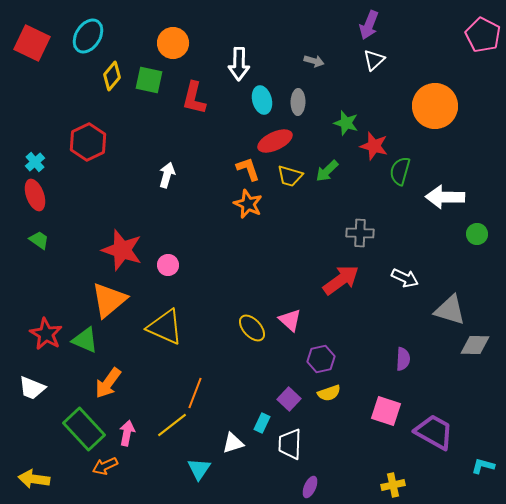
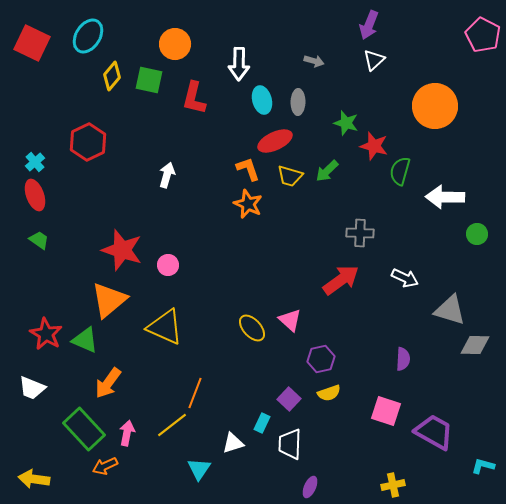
orange circle at (173, 43): moved 2 px right, 1 px down
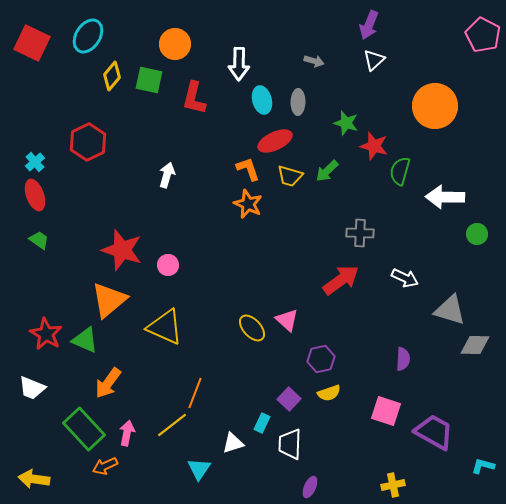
pink triangle at (290, 320): moved 3 px left
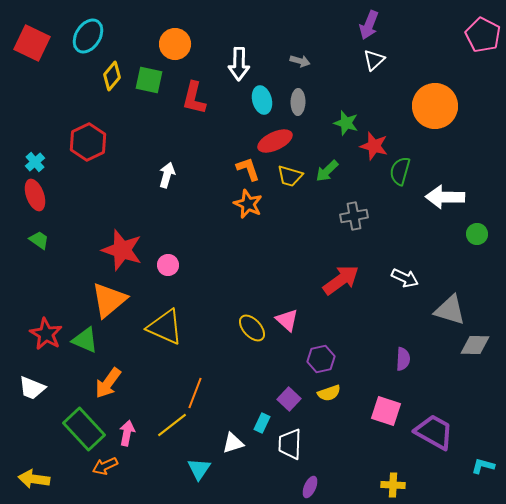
gray arrow at (314, 61): moved 14 px left
gray cross at (360, 233): moved 6 px left, 17 px up; rotated 12 degrees counterclockwise
yellow cross at (393, 485): rotated 15 degrees clockwise
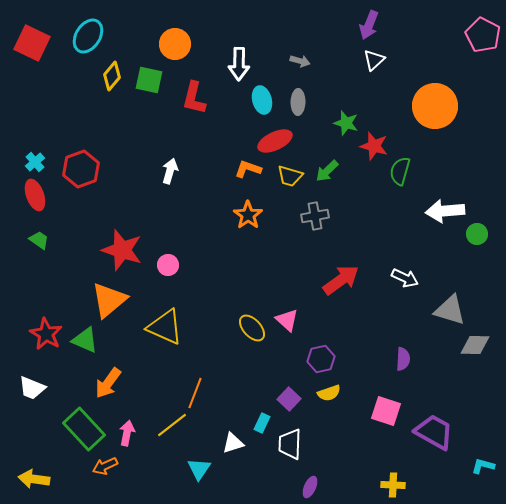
red hexagon at (88, 142): moved 7 px left, 27 px down; rotated 6 degrees clockwise
orange L-shape at (248, 169): rotated 52 degrees counterclockwise
white arrow at (167, 175): moved 3 px right, 4 px up
white arrow at (445, 197): moved 14 px down; rotated 6 degrees counterclockwise
orange star at (248, 204): moved 11 px down; rotated 12 degrees clockwise
gray cross at (354, 216): moved 39 px left
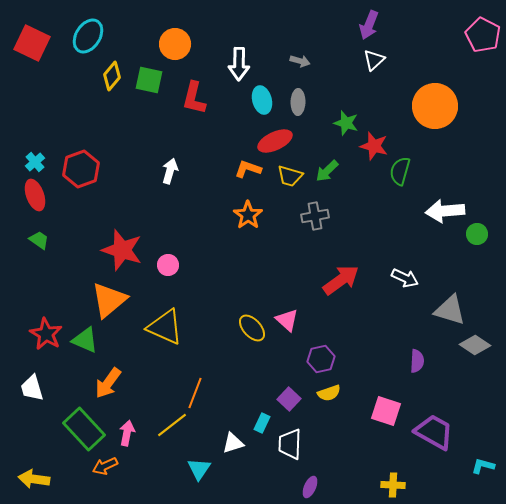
gray diamond at (475, 345): rotated 32 degrees clockwise
purple semicircle at (403, 359): moved 14 px right, 2 px down
white trapezoid at (32, 388): rotated 52 degrees clockwise
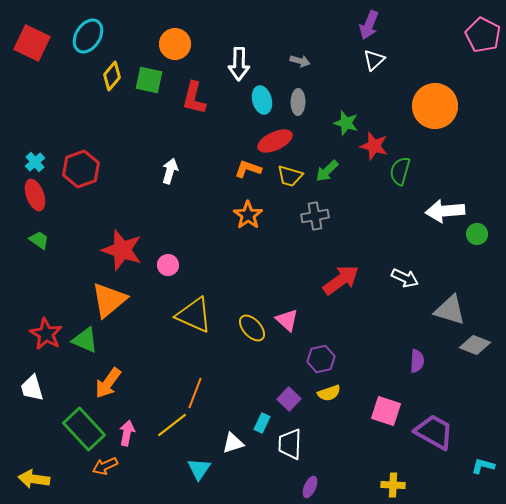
yellow triangle at (165, 327): moved 29 px right, 12 px up
gray diamond at (475, 345): rotated 12 degrees counterclockwise
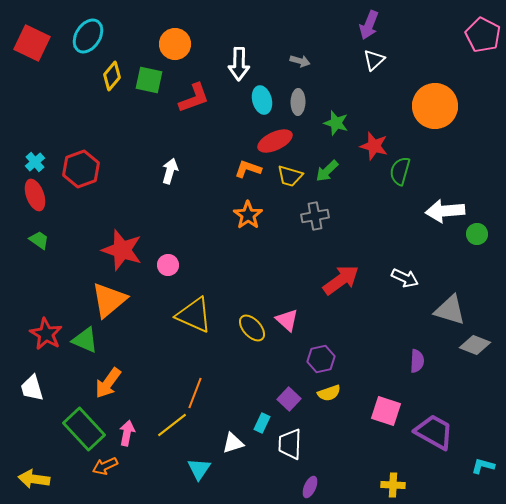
red L-shape at (194, 98): rotated 124 degrees counterclockwise
green star at (346, 123): moved 10 px left
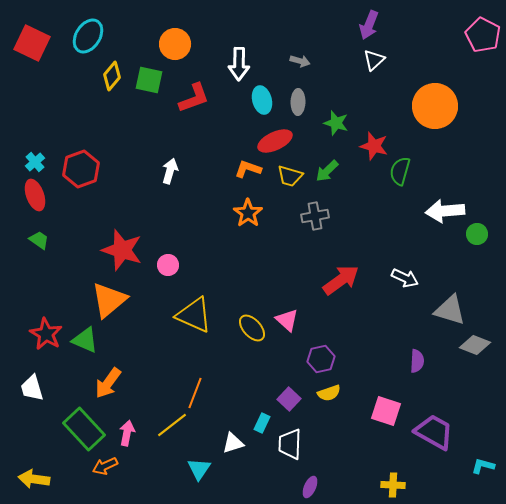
orange star at (248, 215): moved 2 px up
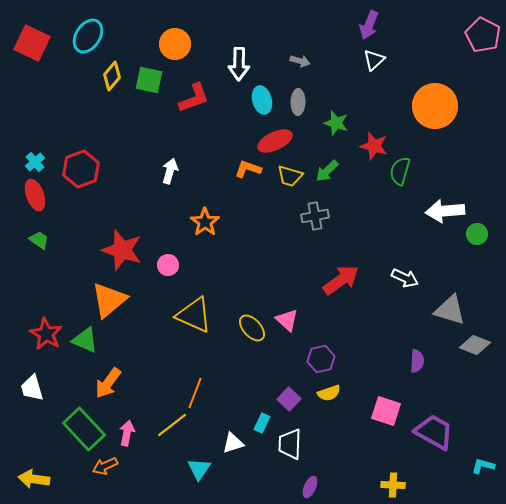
orange star at (248, 213): moved 43 px left, 9 px down
